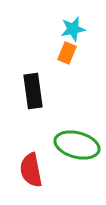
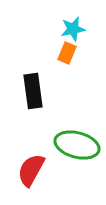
red semicircle: rotated 40 degrees clockwise
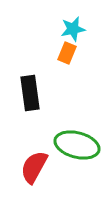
black rectangle: moved 3 px left, 2 px down
red semicircle: moved 3 px right, 3 px up
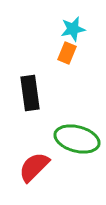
green ellipse: moved 6 px up
red semicircle: rotated 16 degrees clockwise
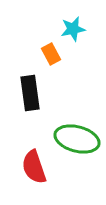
orange rectangle: moved 16 px left, 1 px down; rotated 50 degrees counterclockwise
red semicircle: rotated 64 degrees counterclockwise
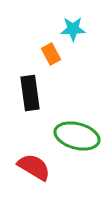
cyan star: rotated 10 degrees clockwise
green ellipse: moved 3 px up
red semicircle: rotated 140 degrees clockwise
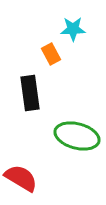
red semicircle: moved 13 px left, 11 px down
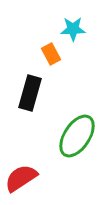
black rectangle: rotated 24 degrees clockwise
green ellipse: rotated 72 degrees counterclockwise
red semicircle: rotated 64 degrees counterclockwise
